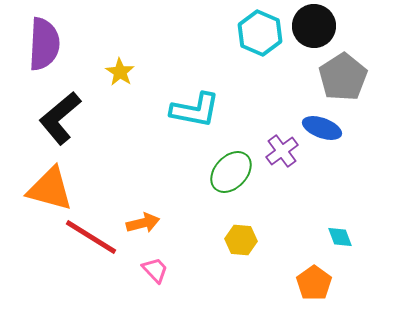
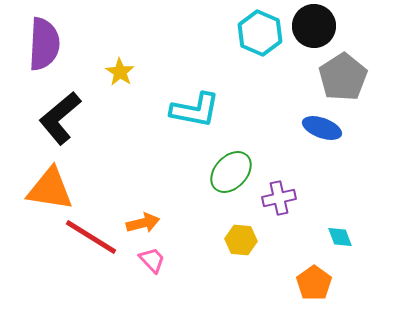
purple cross: moved 3 px left, 47 px down; rotated 24 degrees clockwise
orange triangle: rotated 6 degrees counterclockwise
pink trapezoid: moved 3 px left, 10 px up
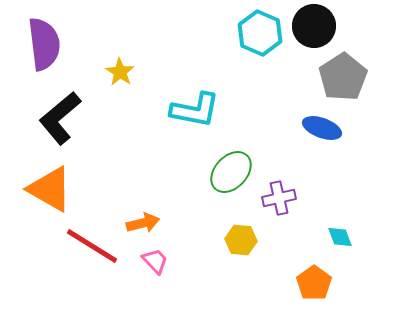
purple semicircle: rotated 10 degrees counterclockwise
orange triangle: rotated 21 degrees clockwise
red line: moved 1 px right, 9 px down
pink trapezoid: moved 3 px right, 1 px down
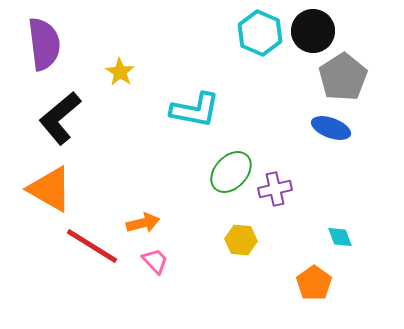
black circle: moved 1 px left, 5 px down
blue ellipse: moved 9 px right
purple cross: moved 4 px left, 9 px up
